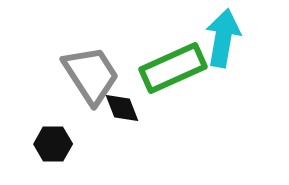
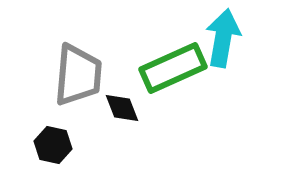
gray trapezoid: moved 13 px left; rotated 38 degrees clockwise
black hexagon: moved 1 px down; rotated 12 degrees clockwise
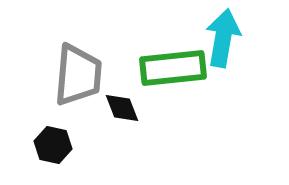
green rectangle: rotated 18 degrees clockwise
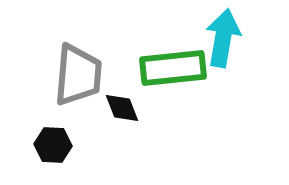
black hexagon: rotated 9 degrees counterclockwise
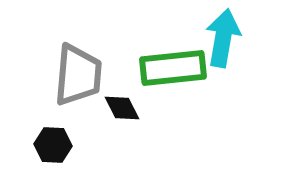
black diamond: rotated 6 degrees counterclockwise
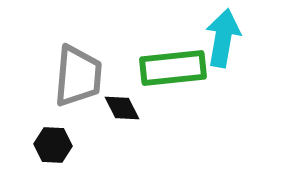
gray trapezoid: moved 1 px down
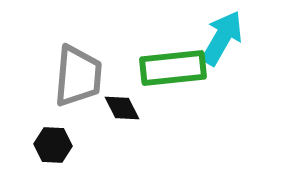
cyan arrow: moved 1 px left; rotated 20 degrees clockwise
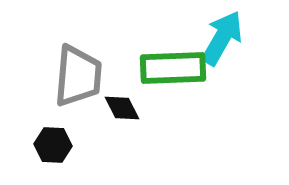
green rectangle: rotated 4 degrees clockwise
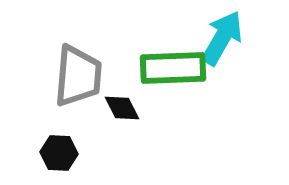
black hexagon: moved 6 px right, 8 px down
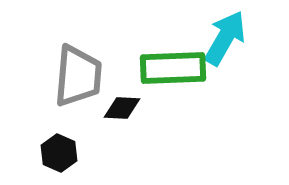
cyan arrow: moved 3 px right
black diamond: rotated 60 degrees counterclockwise
black hexagon: rotated 21 degrees clockwise
